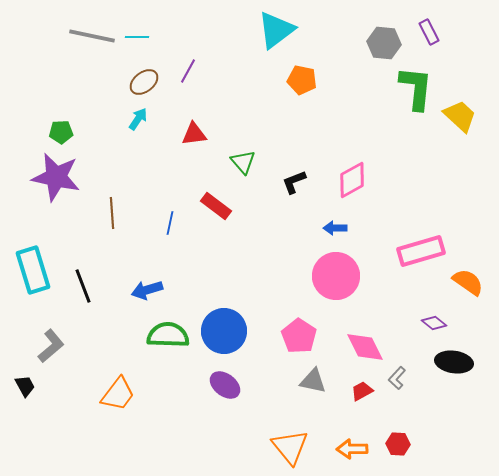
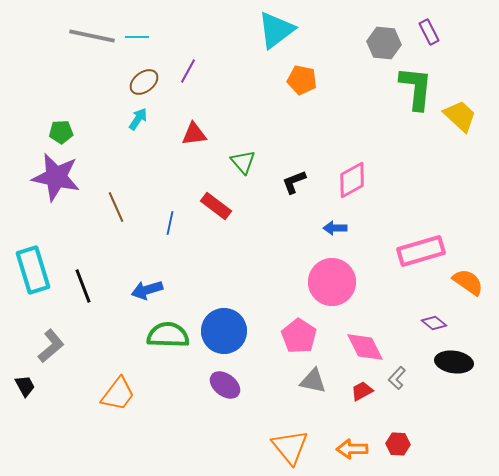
brown line at (112, 213): moved 4 px right, 6 px up; rotated 20 degrees counterclockwise
pink circle at (336, 276): moved 4 px left, 6 px down
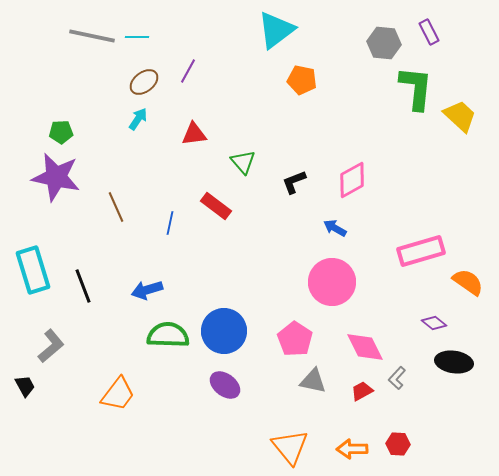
blue arrow at (335, 228): rotated 30 degrees clockwise
pink pentagon at (299, 336): moved 4 px left, 3 px down
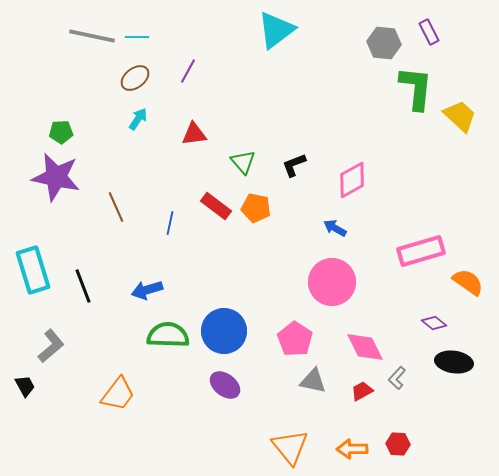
orange pentagon at (302, 80): moved 46 px left, 128 px down
brown ellipse at (144, 82): moved 9 px left, 4 px up
black L-shape at (294, 182): moved 17 px up
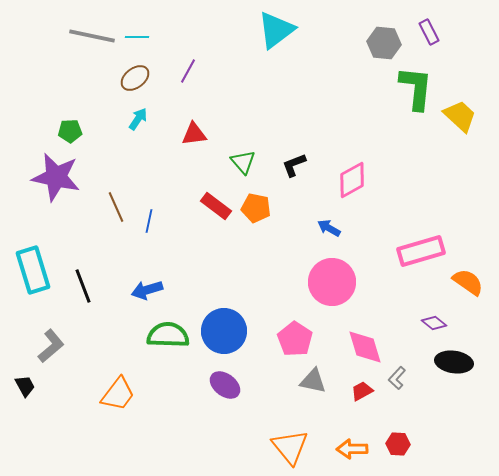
green pentagon at (61, 132): moved 9 px right, 1 px up
blue line at (170, 223): moved 21 px left, 2 px up
blue arrow at (335, 228): moved 6 px left
pink diamond at (365, 347): rotated 9 degrees clockwise
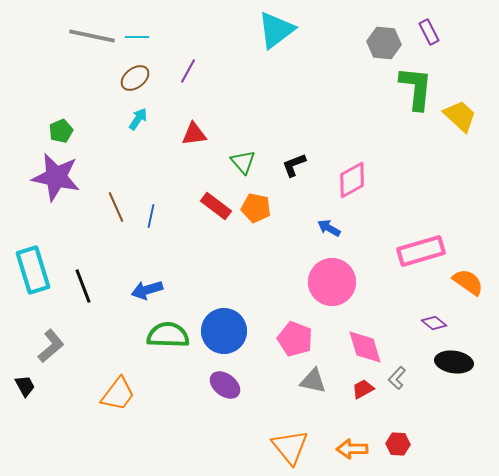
green pentagon at (70, 131): moved 9 px left; rotated 20 degrees counterclockwise
blue line at (149, 221): moved 2 px right, 5 px up
pink pentagon at (295, 339): rotated 12 degrees counterclockwise
red trapezoid at (362, 391): moved 1 px right, 2 px up
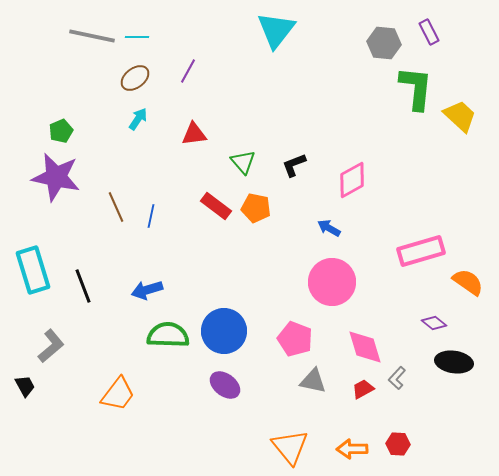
cyan triangle at (276, 30): rotated 15 degrees counterclockwise
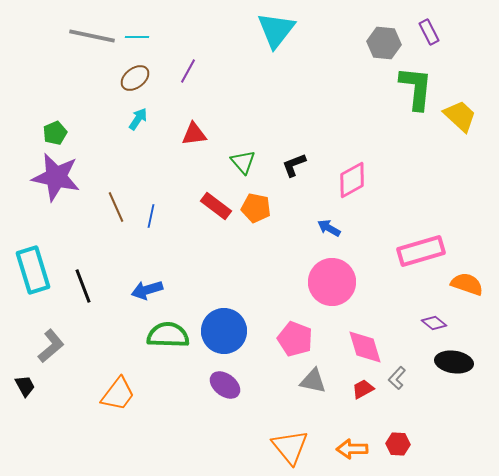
green pentagon at (61, 131): moved 6 px left, 2 px down
orange semicircle at (468, 282): moved 1 px left, 2 px down; rotated 16 degrees counterclockwise
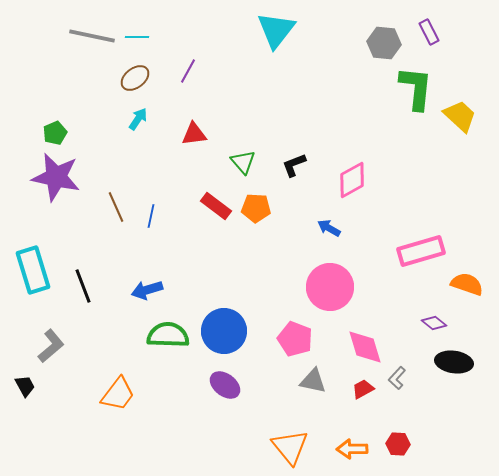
orange pentagon at (256, 208): rotated 8 degrees counterclockwise
pink circle at (332, 282): moved 2 px left, 5 px down
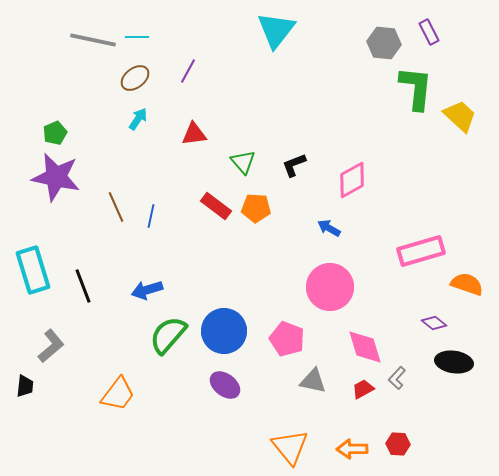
gray line at (92, 36): moved 1 px right, 4 px down
green semicircle at (168, 335): rotated 51 degrees counterclockwise
pink pentagon at (295, 339): moved 8 px left
black trapezoid at (25, 386): rotated 35 degrees clockwise
